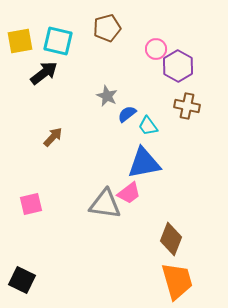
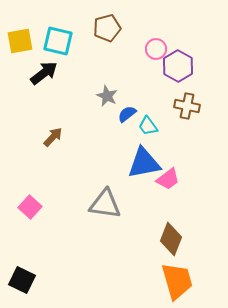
pink trapezoid: moved 39 px right, 14 px up
pink square: moved 1 px left, 3 px down; rotated 35 degrees counterclockwise
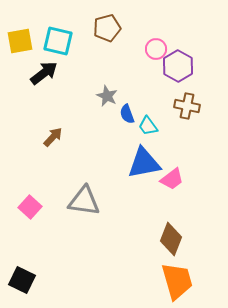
blue semicircle: rotated 72 degrees counterclockwise
pink trapezoid: moved 4 px right
gray triangle: moved 21 px left, 3 px up
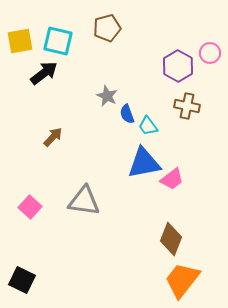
pink circle: moved 54 px right, 4 px down
orange trapezoid: moved 5 px right, 1 px up; rotated 126 degrees counterclockwise
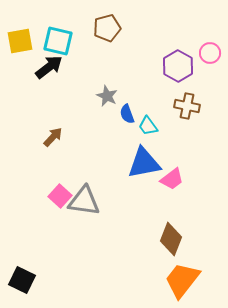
black arrow: moved 5 px right, 6 px up
pink square: moved 30 px right, 11 px up
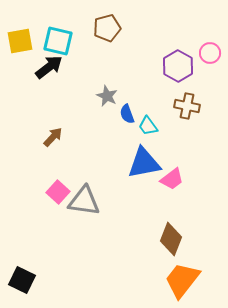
pink square: moved 2 px left, 4 px up
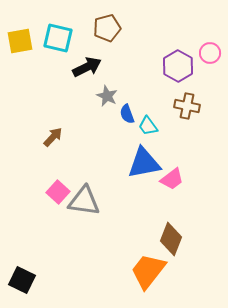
cyan square: moved 3 px up
black arrow: moved 38 px right; rotated 12 degrees clockwise
orange trapezoid: moved 34 px left, 9 px up
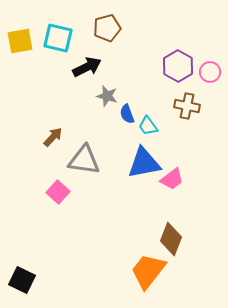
pink circle: moved 19 px down
gray star: rotated 10 degrees counterclockwise
gray triangle: moved 41 px up
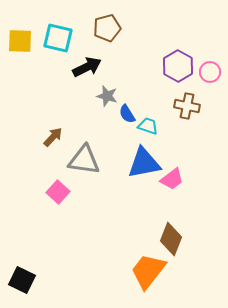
yellow square: rotated 12 degrees clockwise
blue semicircle: rotated 12 degrees counterclockwise
cyan trapezoid: rotated 145 degrees clockwise
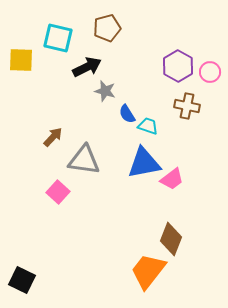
yellow square: moved 1 px right, 19 px down
gray star: moved 2 px left, 5 px up
